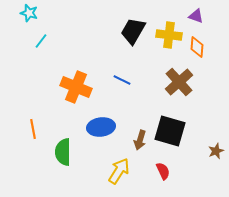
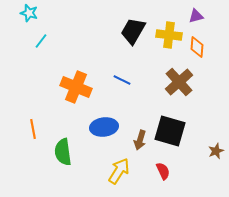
purple triangle: rotated 35 degrees counterclockwise
blue ellipse: moved 3 px right
green semicircle: rotated 8 degrees counterclockwise
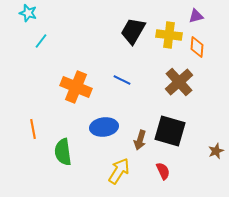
cyan star: moved 1 px left
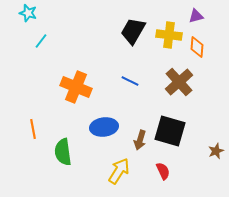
blue line: moved 8 px right, 1 px down
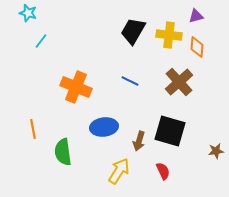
brown arrow: moved 1 px left, 1 px down
brown star: rotated 14 degrees clockwise
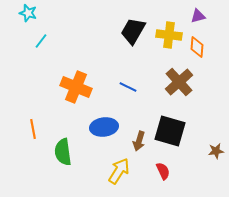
purple triangle: moved 2 px right
blue line: moved 2 px left, 6 px down
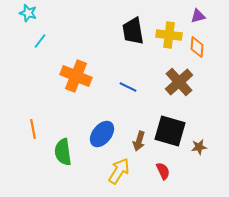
black trapezoid: rotated 40 degrees counterclockwise
cyan line: moved 1 px left
orange cross: moved 11 px up
blue ellipse: moved 2 px left, 7 px down; rotated 44 degrees counterclockwise
brown star: moved 17 px left, 4 px up
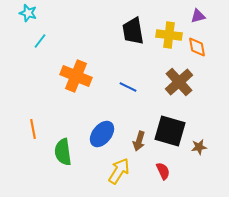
orange diamond: rotated 15 degrees counterclockwise
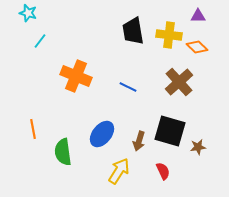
purple triangle: rotated 14 degrees clockwise
orange diamond: rotated 35 degrees counterclockwise
brown star: moved 1 px left
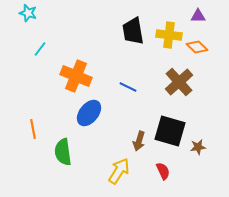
cyan line: moved 8 px down
blue ellipse: moved 13 px left, 21 px up
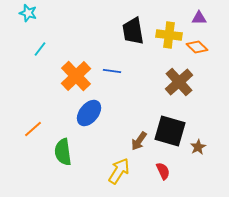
purple triangle: moved 1 px right, 2 px down
orange cross: rotated 24 degrees clockwise
blue line: moved 16 px left, 16 px up; rotated 18 degrees counterclockwise
orange line: rotated 60 degrees clockwise
brown arrow: rotated 18 degrees clockwise
brown star: rotated 21 degrees counterclockwise
